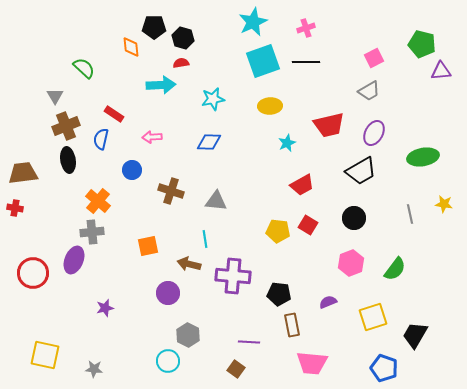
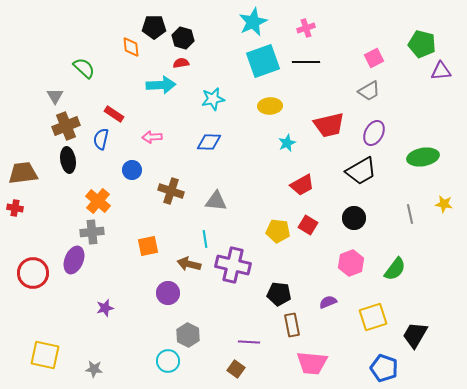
purple cross at (233, 276): moved 11 px up; rotated 8 degrees clockwise
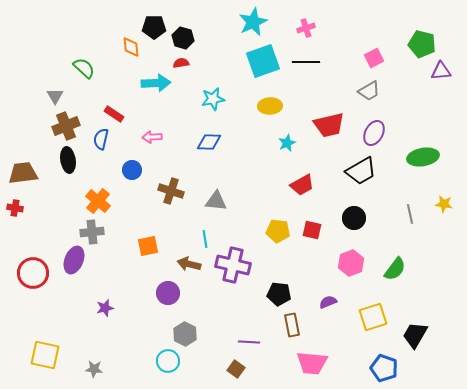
cyan arrow at (161, 85): moved 5 px left, 2 px up
red square at (308, 225): moved 4 px right, 5 px down; rotated 18 degrees counterclockwise
gray hexagon at (188, 335): moved 3 px left, 1 px up
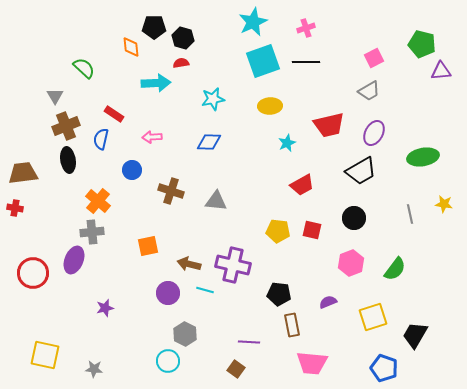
cyan line at (205, 239): moved 51 px down; rotated 66 degrees counterclockwise
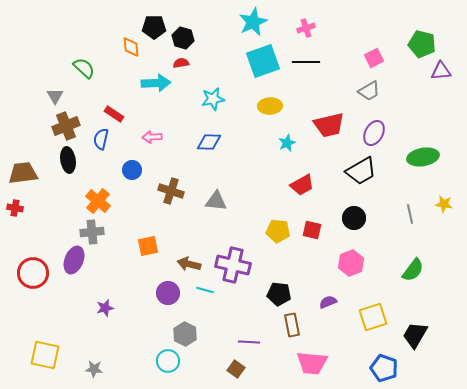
green semicircle at (395, 269): moved 18 px right, 1 px down
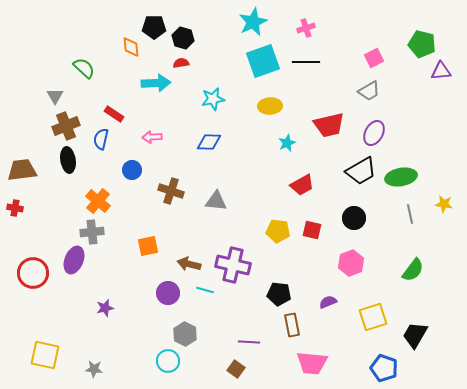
green ellipse at (423, 157): moved 22 px left, 20 px down
brown trapezoid at (23, 173): moved 1 px left, 3 px up
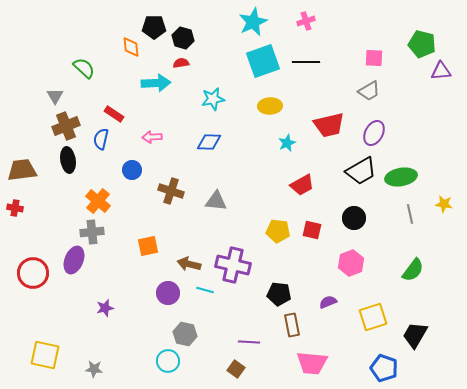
pink cross at (306, 28): moved 7 px up
pink square at (374, 58): rotated 30 degrees clockwise
gray hexagon at (185, 334): rotated 15 degrees counterclockwise
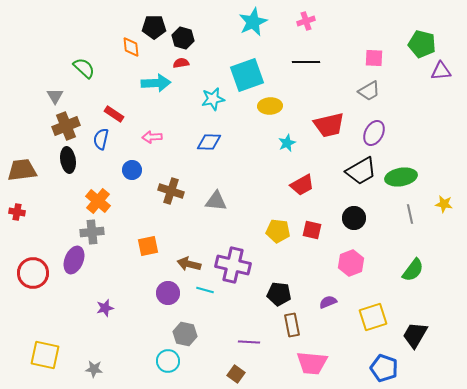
cyan square at (263, 61): moved 16 px left, 14 px down
red cross at (15, 208): moved 2 px right, 4 px down
brown square at (236, 369): moved 5 px down
